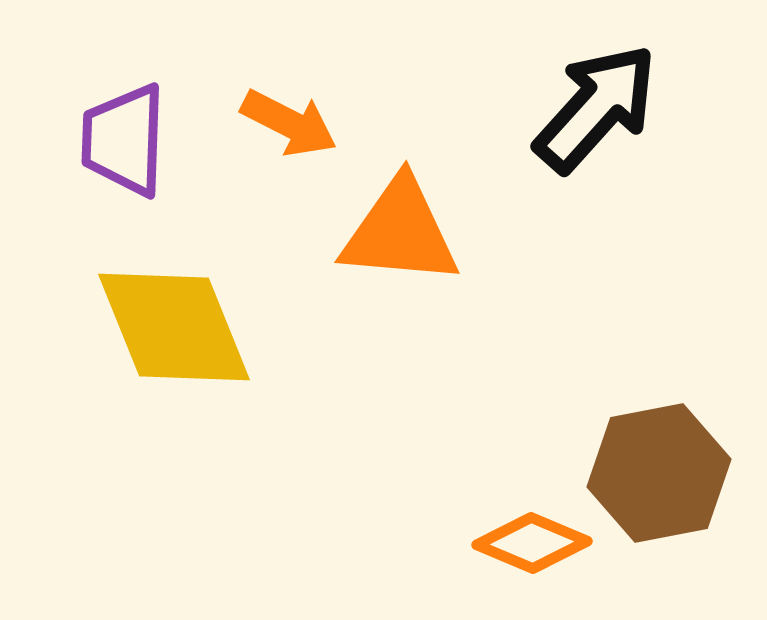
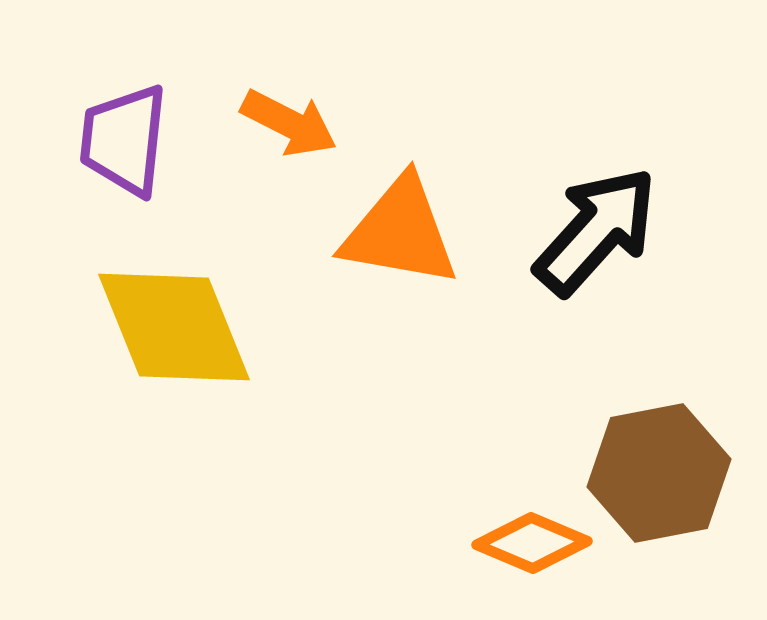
black arrow: moved 123 px down
purple trapezoid: rotated 4 degrees clockwise
orange triangle: rotated 5 degrees clockwise
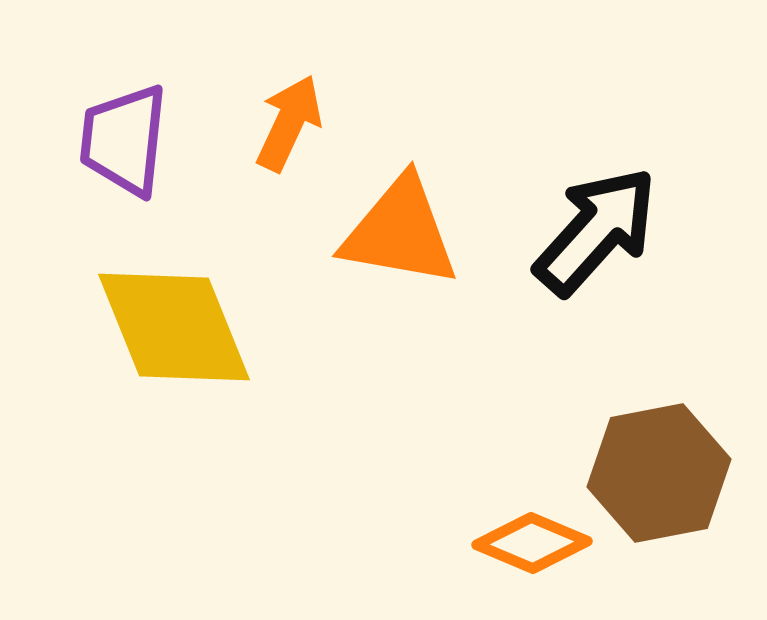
orange arrow: rotated 92 degrees counterclockwise
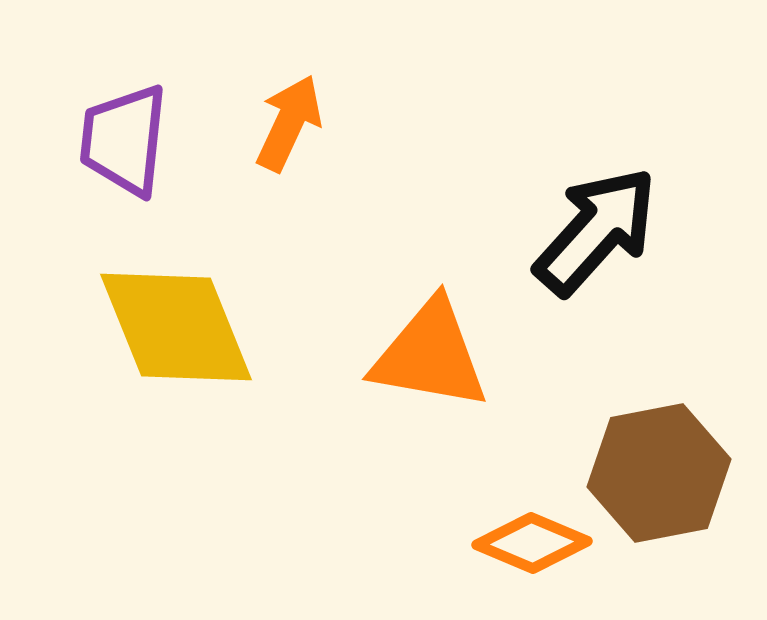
orange triangle: moved 30 px right, 123 px down
yellow diamond: moved 2 px right
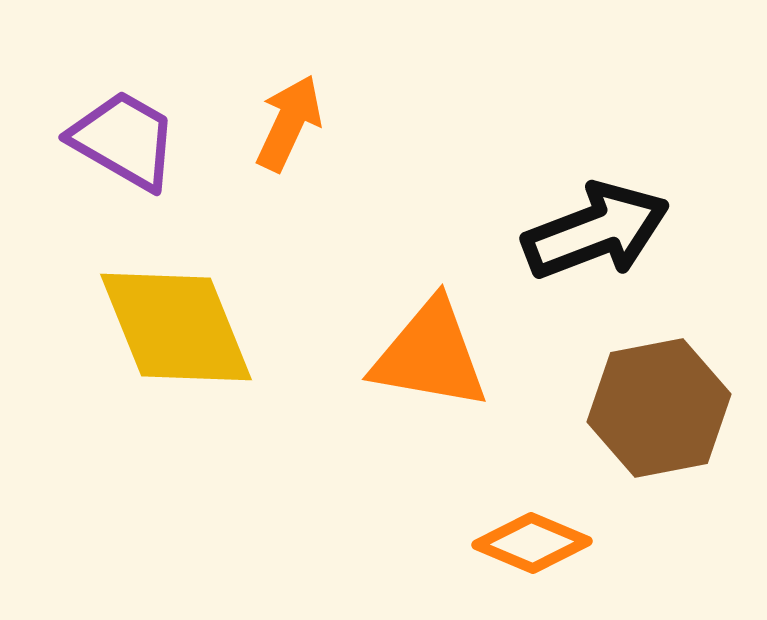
purple trapezoid: rotated 114 degrees clockwise
black arrow: rotated 27 degrees clockwise
brown hexagon: moved 65 px up
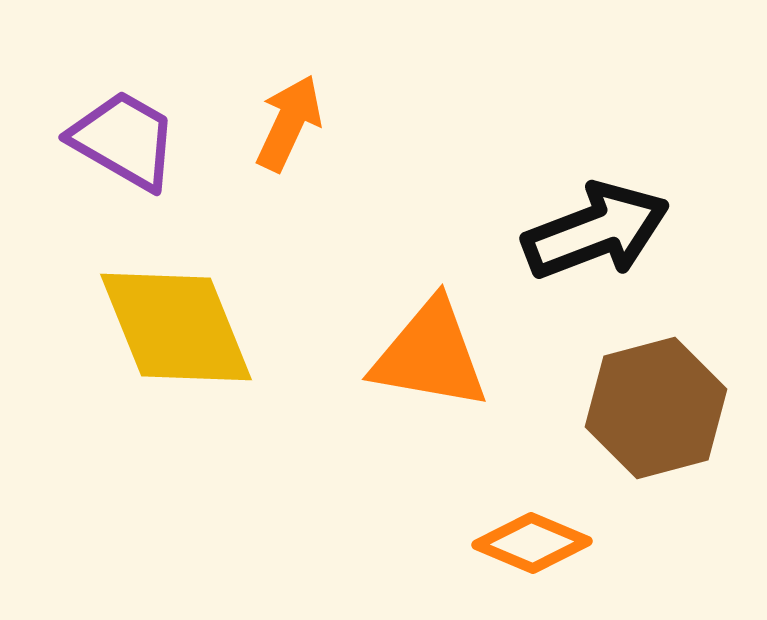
brown hexagon: moved 3 px left; rotated 4 degrees counterclockwise
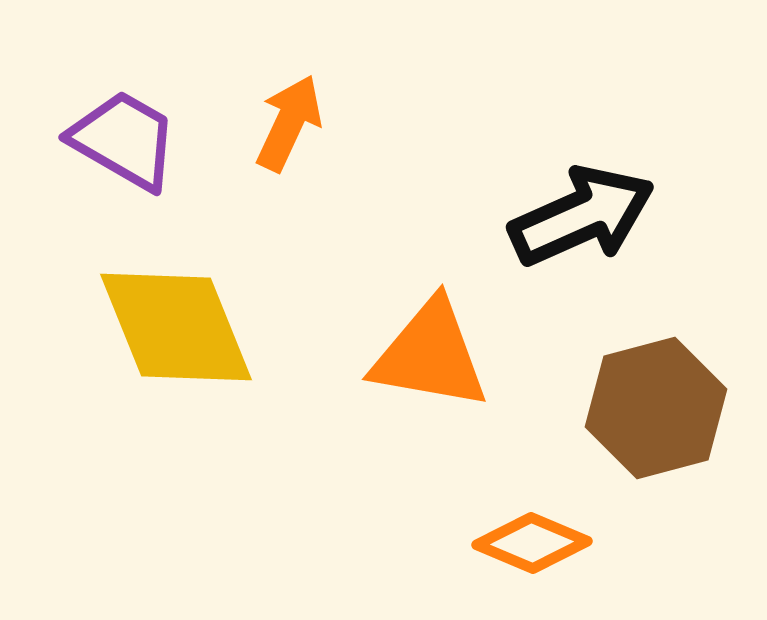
black arrow: moved 14 px left, 15 px up; rotated 3 degrees counterclockwise
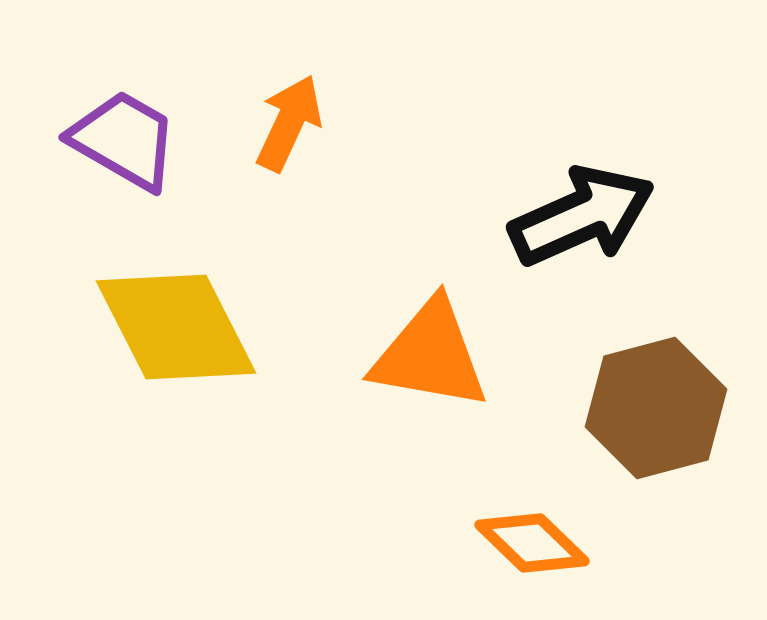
yellow diamond: rotated 5 degrees counterclockwise
orange diamond: rotated 21 degrees clockwise
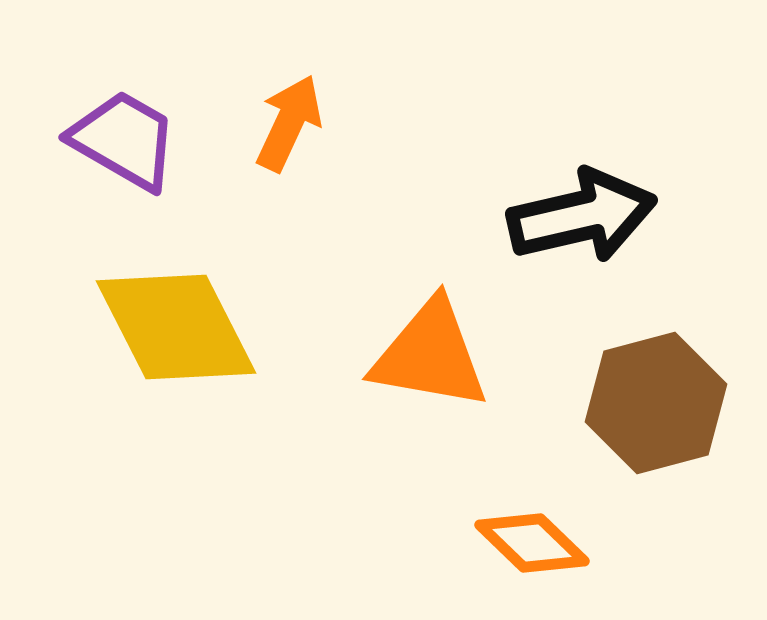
black arrow: rotated 11 degrees clockwise
brown hexagon: moved 5 px up
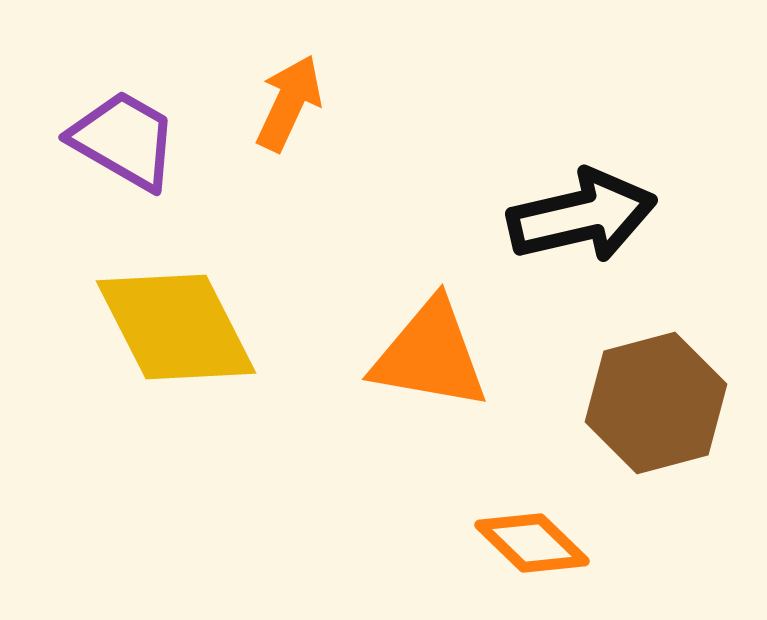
orange arrow: moved 20 px up
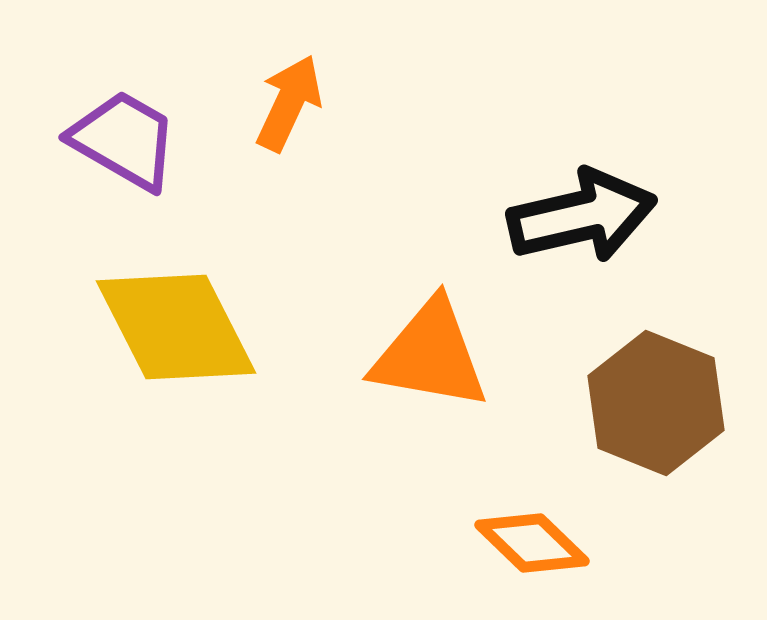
brown hexagon: rotated 23 degrees counterclockwise
